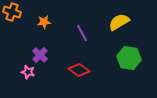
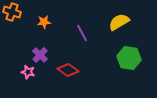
red diamond: moved 11 px left
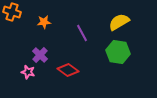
green hexagon: moved 11 px left, 6 px up
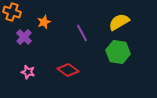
orange star: rotated 16 degrees counterclockwise
purple cross: moved 16 px left, 18 px up
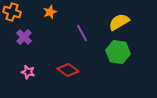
orange star: moved 6 px right, 10 px up
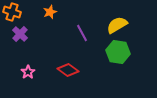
yellow semicircle: moved 2 px left, 3 px down
purple cross: moved 4 px left, 3 px up
pink star: rotated 24 degrees clockwise
